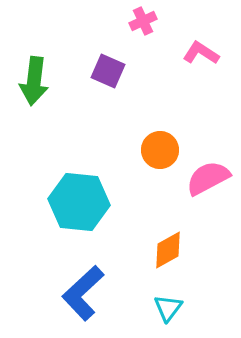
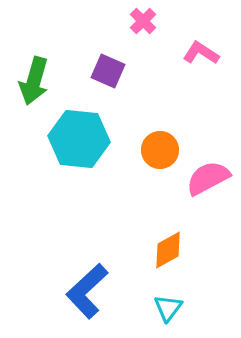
pink cross: rotated 20 degrees counterclockwise
green arrow: rotated 9 degrees clockwise
cyan hexagon: moved 63 px up
blue L-shape: moved 4 px right, 2 px up
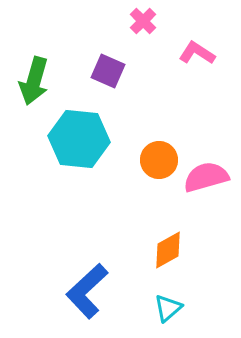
pink L-shape: moved 4 px left
orange circle: moved 1 px left, 10 px down
pink semicircle: moved 2 px left, 1 px up; rotated 12 degrees clockwise
cyan triangle: rotated 12 degrees clockwise
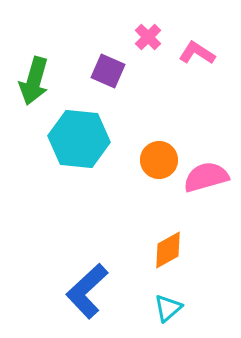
pink cross: moved 5 px right, 16 px down
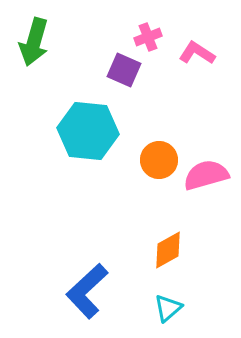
pink cross: rotated 24 degrees clockwise
purple square: moved 16 px right, 1 px up
green arrow: moved 39 px up
cyan hexagon: moved 9 px right, 8 px up
pink semicircle: moved 2 px up
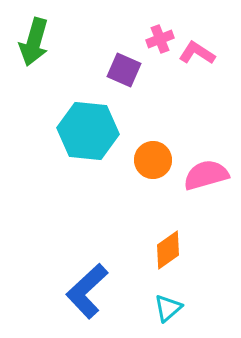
pink cross: moved 12 px right, 2 px down
orange circle: moved 6 px left
orange diamond: rotated 6 degrees counterclockwise
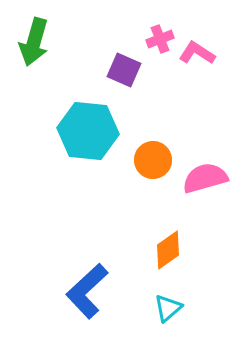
pink semicircle: moved 1 px left, 3 px down
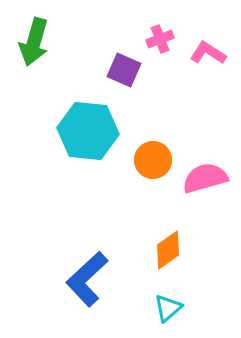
pink L-shape: moved 11 px right
blue L-shape: moved 12 px up
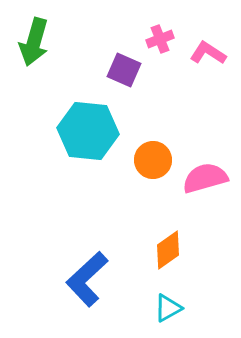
cyan triangle: rotated 12 degrees clockwise
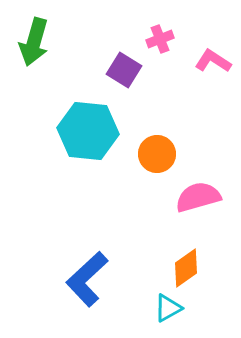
pink L-shape: moved 5 px right, 8 px down
purple square: rotated 8 degrees clockwise
orange circle: moved 4 px right, 6 px up
pink semicircle: moved 7 px left, 19 px down
orange diamond: moved 18 px right, 18 px down
